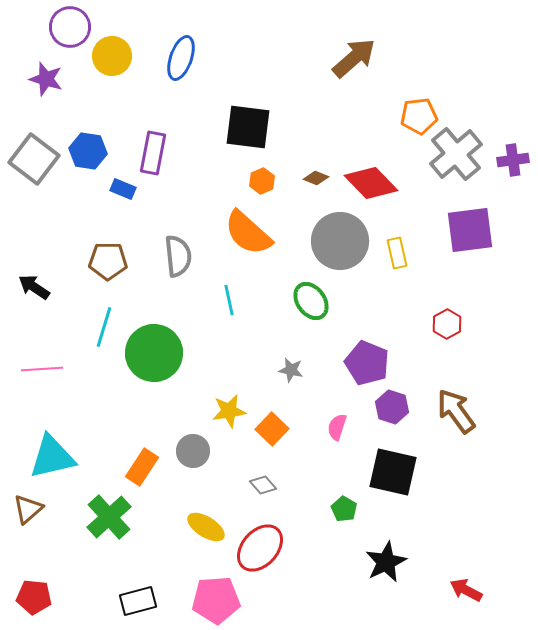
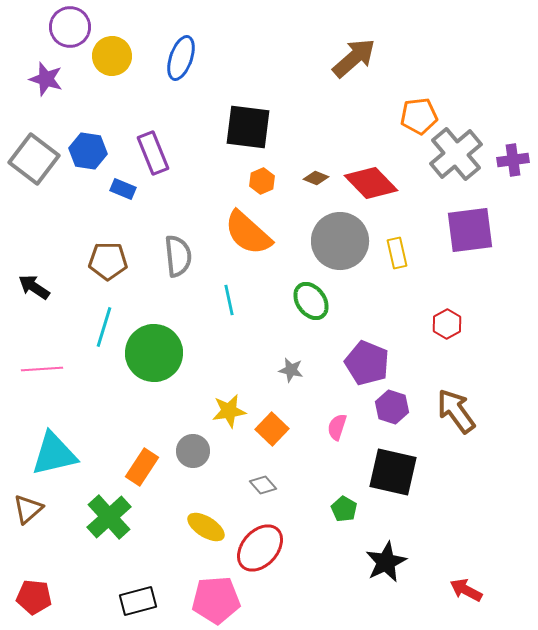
purple rectangle at (153, 153): rotated 33 degrees counterclockwise
cyan triangle at (52, 457): moved 2 px right, 3 px up
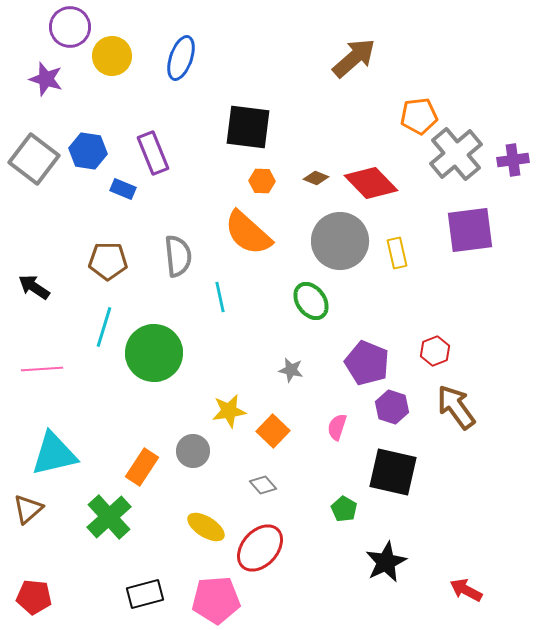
orange hexagon at (262, 181): rotated 25 degrees clockwise
cyan line at (229, 300): moved 9 px left, 3 px up
red hexagon at (447, 324): moved 12 px left, 27 px down; rotated 8 degrees clockwise
brown arrow at (456, 411): moved 4 px up
orange square at (272, 429): moved 1 px right, 2 px down
black rectangle at (138, 601): moved 7 px right, 7 px up
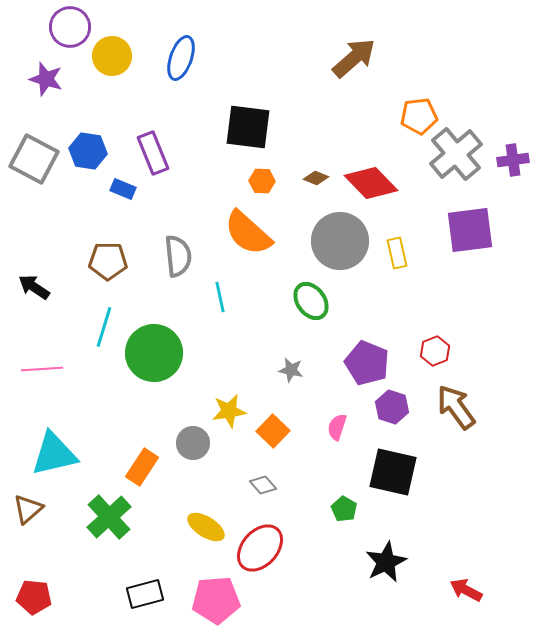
gray square at (34, 159): rotated 9 degrees counterclockwise
gray circle at (193, 451): moved 8 px up
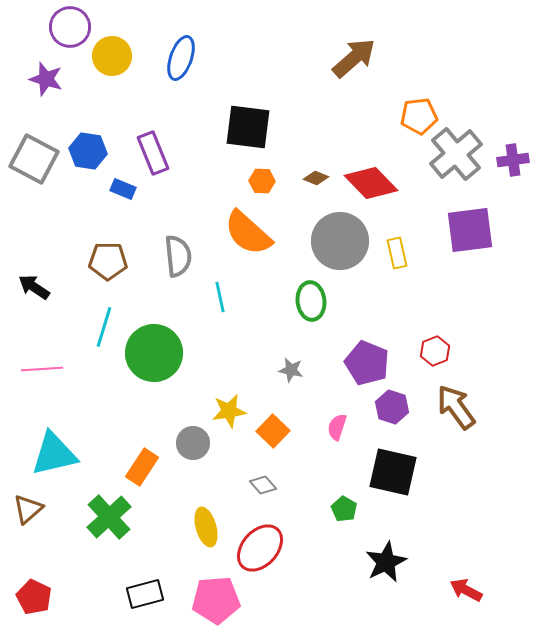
green ellipse at (311, 301): rotated 30 degrees clockwise
yellow ellipse at (206, 527): rotated 42 degrees clockwise
red pentagon at (34, 597): rotated 20 degrees clockwise
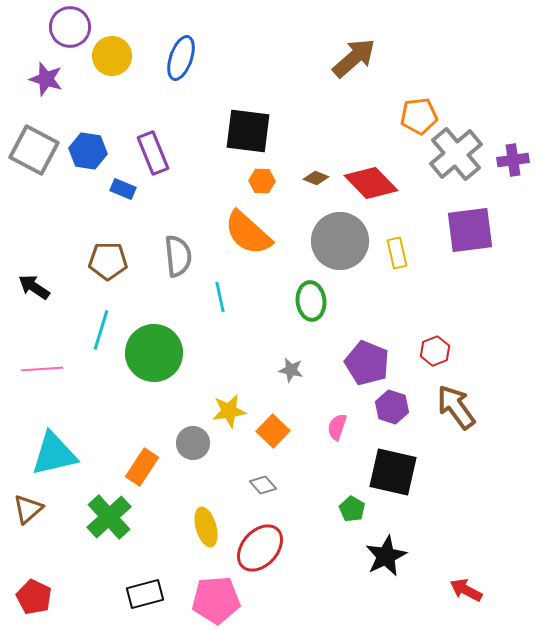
black square at (248, 127): moved 4 px down
gray square at (34, 159): moved 9 px up
cyan line at (104, 327): moved 3 px left, 3 px down
green pentagon at (344, 509): moved 8 px right
black star at (386, 562): moved 6 px up
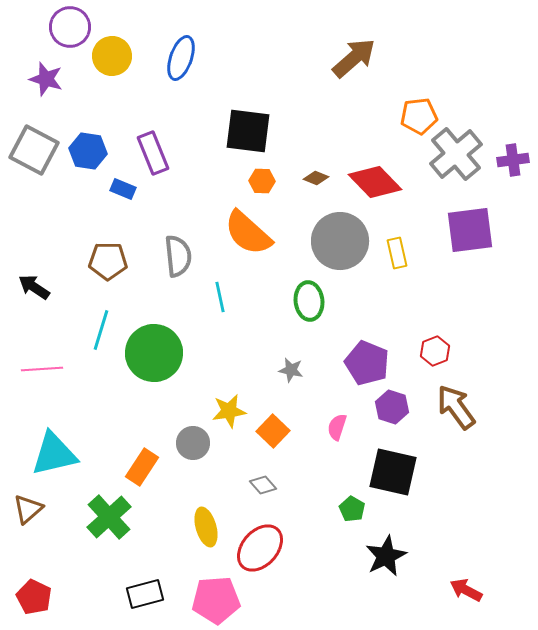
red diamond at (371, 183): moved 4 px right, 1 px up
green ellipse at (311, 301): moved 2 px left
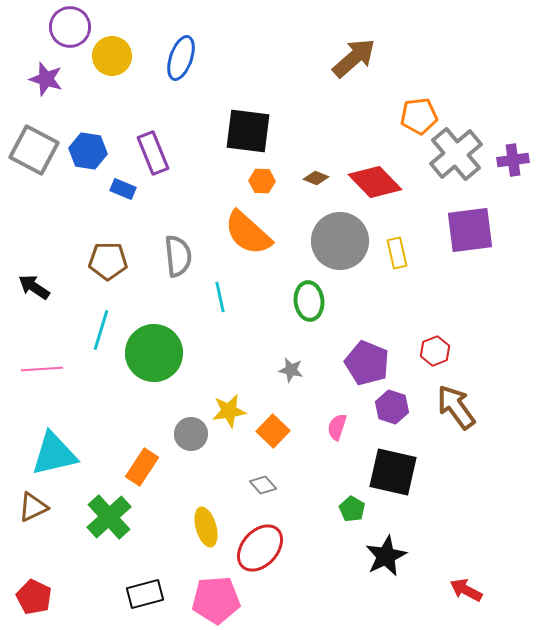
gray circle at (193, 443): moved 2 px left, 9 px up
brown triangle at (28, 509): moved 5 px right, 2 px up; rotated 16 degrees clockwise
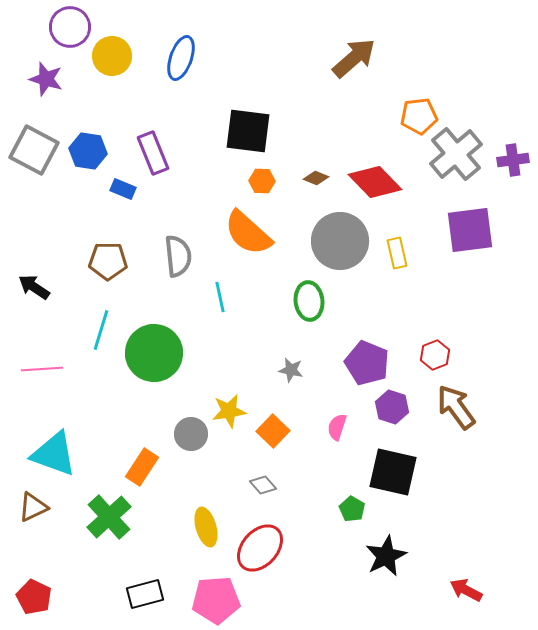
red hexagon at (435, 351): moved 4 px down
cyan triangle at (54, 454): rotated 33 degrees clockwise
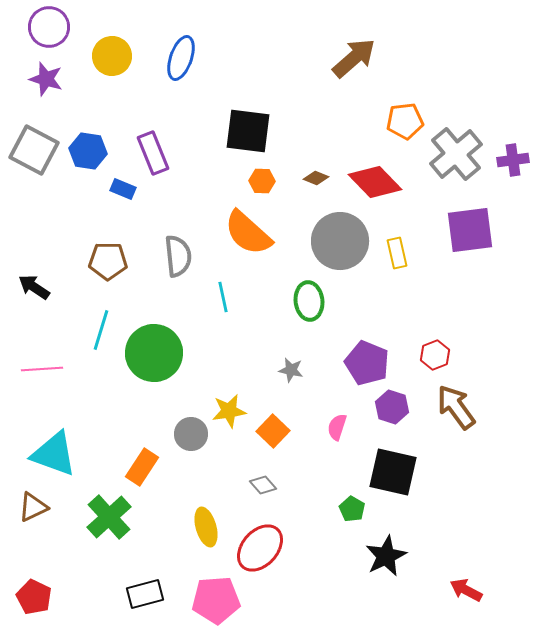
purple circle at (70, 27): moved 21 px left
orange pentagon at (419, 116): moved 14 px left, 5 px down
cyan line at (220, 297): moved 3 px right
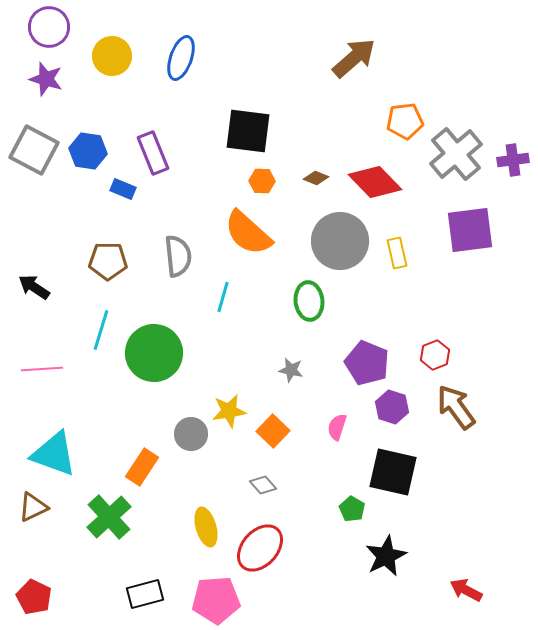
cyan line at (223, 297): rotated 28 degrees clockwise
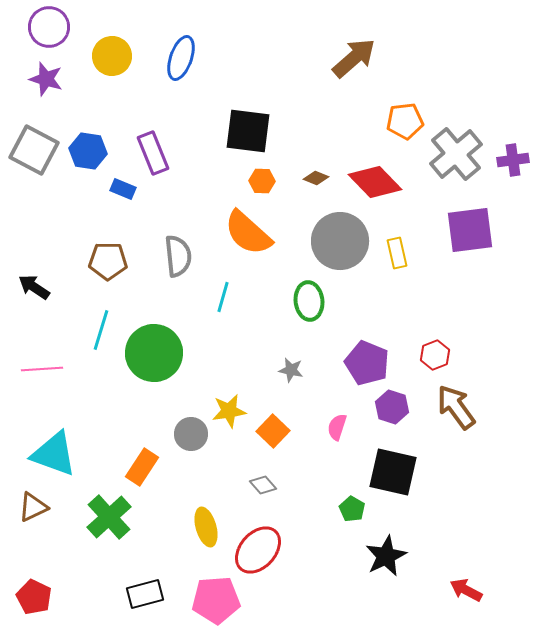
red ellipse at (260, 548): moved 2 px left, 2 px down
